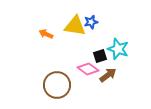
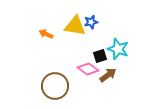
brown circle: moved 2 px left, 1 px down
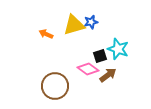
yellow triangle: moved 1 px left, 1 px up; rotated 25 degrees counterclockwise
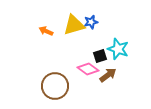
orange arrow: moved 3 px up
